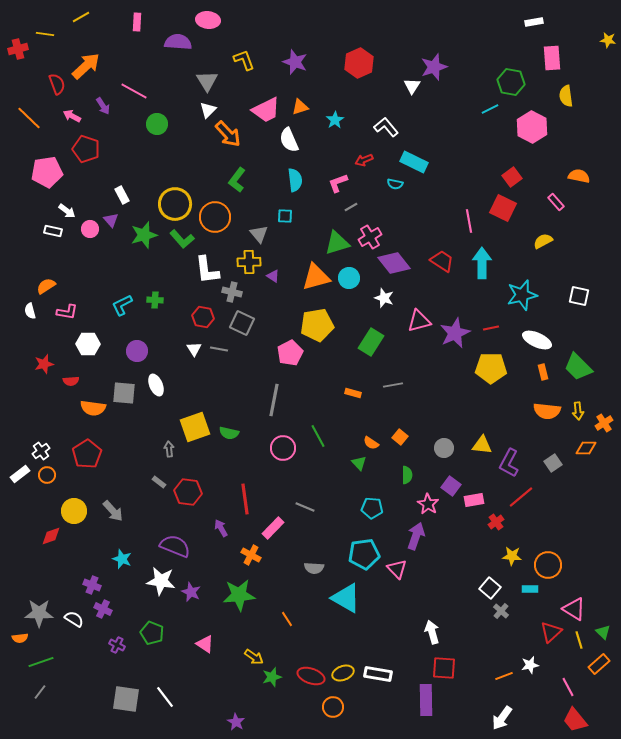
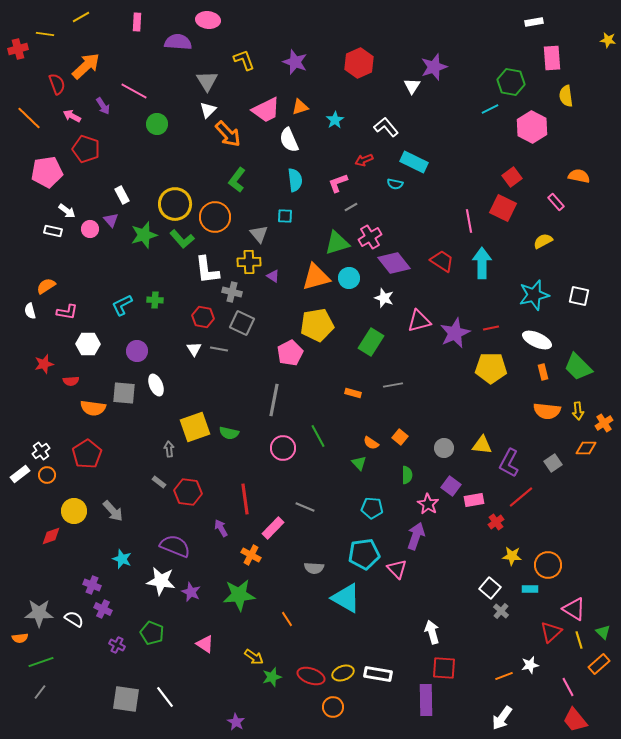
cyan star at (522, 295): moved 12 px right
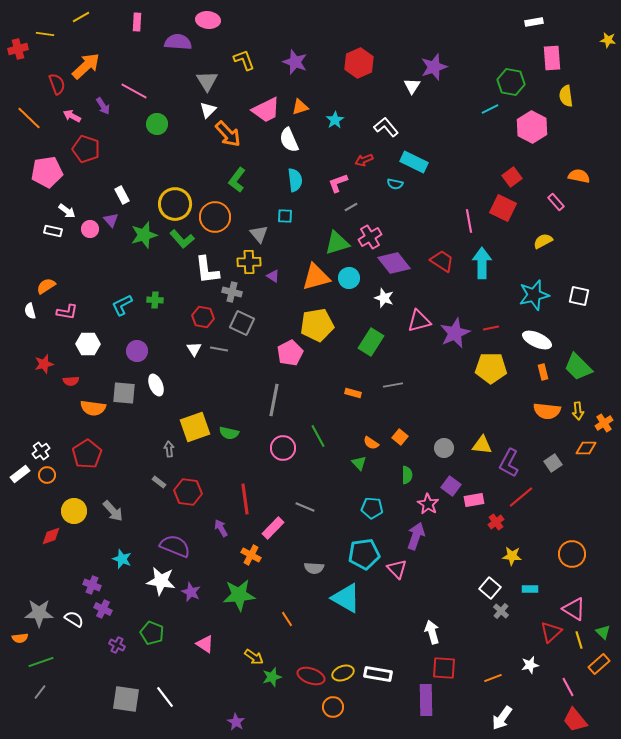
orange circle at (548, 565): moved 24 px right, 11 px up
orange line at (504, 676): moved 11 px left, 2 px down
